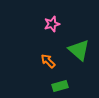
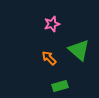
orange arrow: moved 1 px right, 3 px up
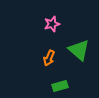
orange arrow: rotated 112 degrees counterclockwise
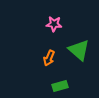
pink star: moved 2 px right; rotated 21 degrees clockwise
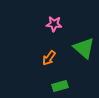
green triangle: moved 5 px right, 2 px up
orange arrow: rotated 14 degrees clockwise
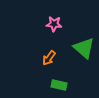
green rectangle: moved 1 px left, 1 px up; rotated 28 degrees clockwise
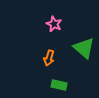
pink star: rotated 21 degrees clockwise
orange arrow: rotated 21 degrees counterclockwise
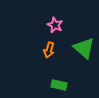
pink star: moved 1 px right, 1 px down
orange arrow: moved 8 px up
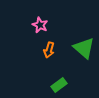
pink star: moved 15 px left
green rectangle: rotated 49 degrees counterclockwise
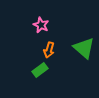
pink star: moved 1 px right
green rectangle: moved 19 px left, 15 px up
